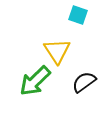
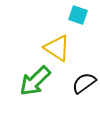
yellow triangle: moved 3 px up; rotated 24 degrees counterclockwise
black semicircle: moved 1 px down
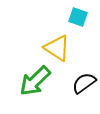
cyan square: moved 2 px down
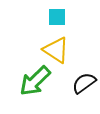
cyan square: moved 21 px left; rotated 18 degrees counterclockwise
yellow triangle: moved 1 px left, 2 px down
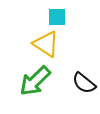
yellow triangle: moved 10 px left, 6 px up
black semicircle: rotated 105 degrees counterclockwise
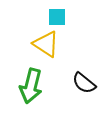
green arrow: moved 4 px left, 5 px down; rotated 32 degrees counterclockwise
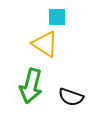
yellow triangle: moved 1 px left
black semicircle: moved 13 px left, 14 px down; rotated 20 degrees counterclockwise
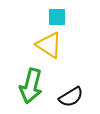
yellow triangle: moved 4 px right, 1 px down
black semicircle: rotated 50 degrees counterclockwise
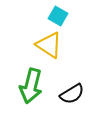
cyan square: moved 1 px right, 1 px up; rotated 30 degrees clockwise
black semicircle: moved 1 px right, 3 px up
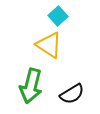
cyan square: rotated 18 degrees clockwise
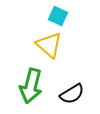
cyan square: rotated 24 degrees counterclockwise
yellow triangle: rotated 8 degrees clockwise
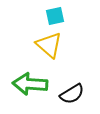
cyan square: moved 3 px left; rotated 36 degrees counterclockwise
green arrow: moved 1 px left, 2 px up; rotated 80 degrees clockwise
